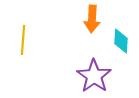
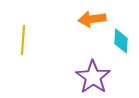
orange arrow: rotated 80 degrees clockwise
purple star: moved 1 px left, 1 px down
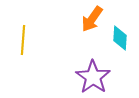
orange arrow: rotated 48 degrees counterclockwise
cyan diamond: moved 1 px left, 3 px up
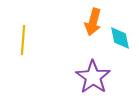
orange arrow: moved 1 px right, 3 px down; rotated 20 degrees counterclockwise
cyan diamond: rotated 15 degrees counterclockwise
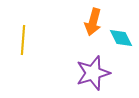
cyan diamond: moved 1 px right; rotated 15 degrees counterclockwise
purple star: moved 4 px up; rotated 20 degrees clockwise
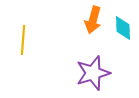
orange arrow: moved 2 px up
cyan diamond: moved 2 px right, 10 px up; rotated 25 degrees clockwise
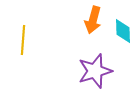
cyan diamond: moved 3 px down
purple star: moved 2 px right, 2 px up
